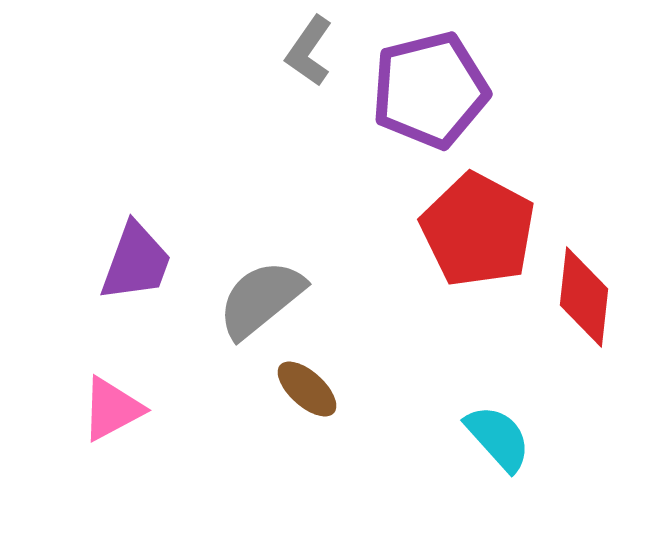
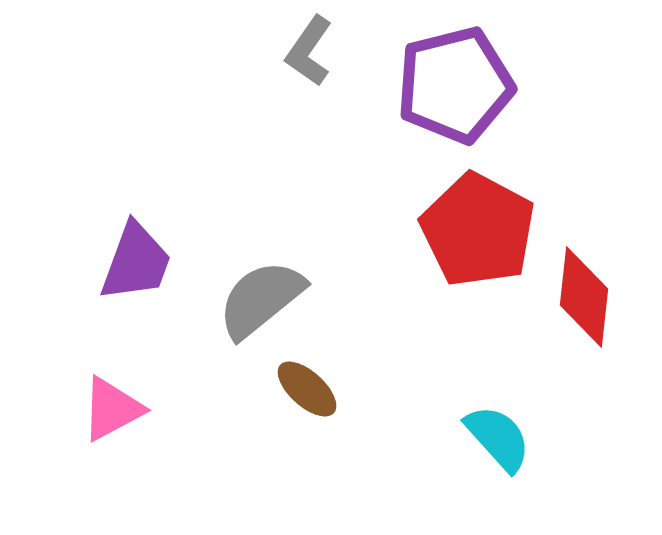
purple pentagon: moved 25 px right, 5 px up
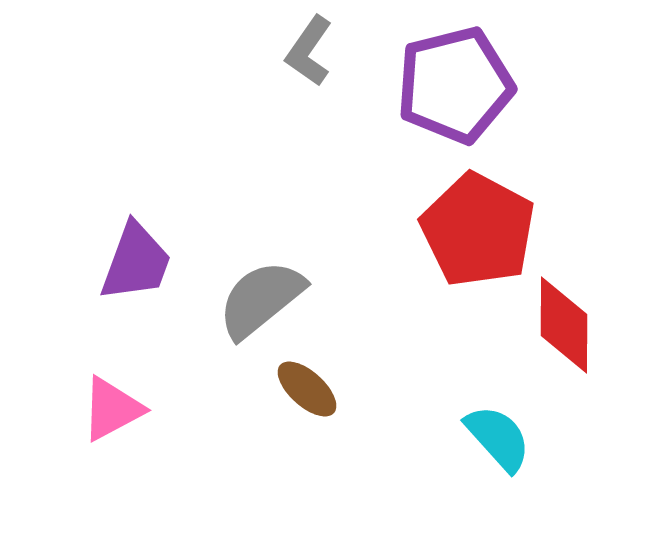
red diamond: moved 20 px left, 28 px down; rotated 6 degrees counterclockwise
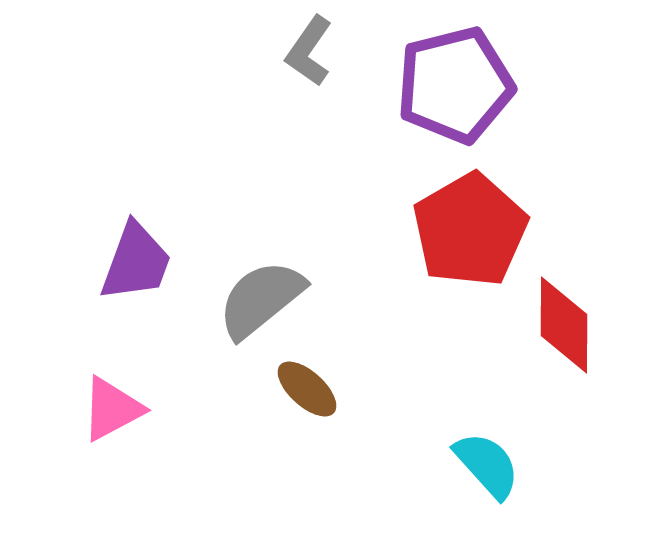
red pentagon: moved 8 px left; rotated 14 degrees clockwise
cyan semicircle: moved 11 px left, 27 px down
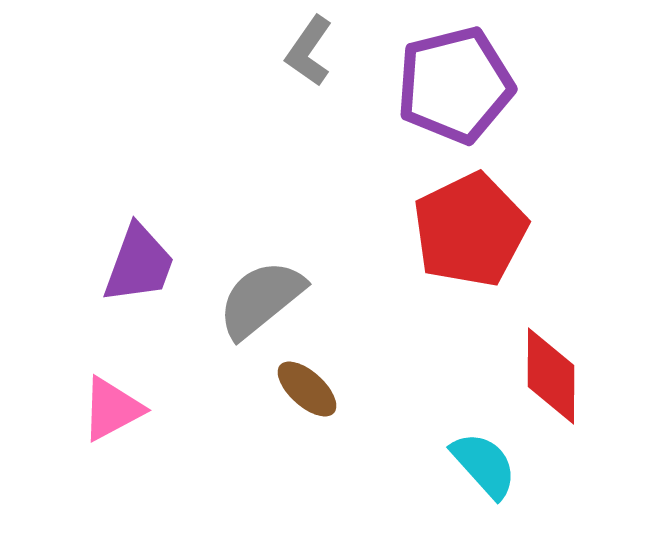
red pentagon: rotated 4 degrees clockwise
purple trapezoid: moved 3 px right, 2 px down
red diamond: moved 13 px left, 51 px down
cyan semicircle: moved 3 px left
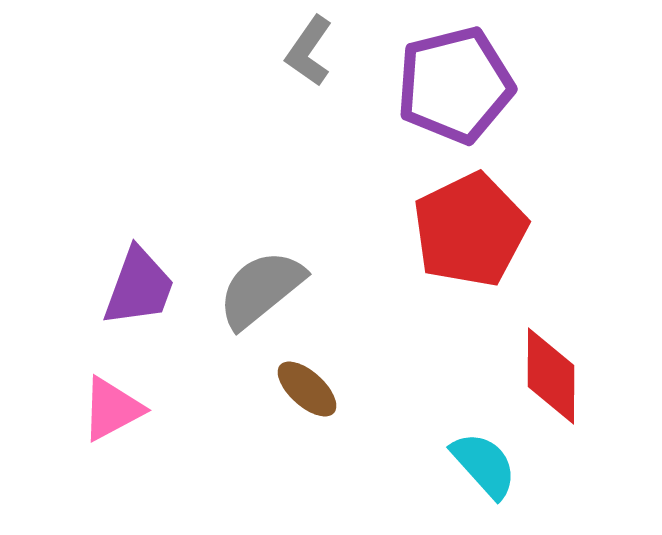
purple trapezoid: moved 23 px down
gray semicircle: moved 10 px up
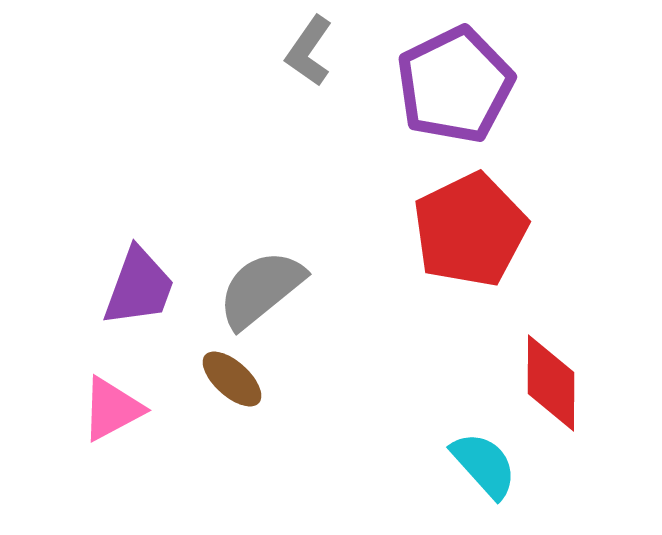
purple pentagon: rotated 12 degrees counterclockwise
red diamond: moved 7 px down
brown ellipse: moved 75 px left, 10 px up
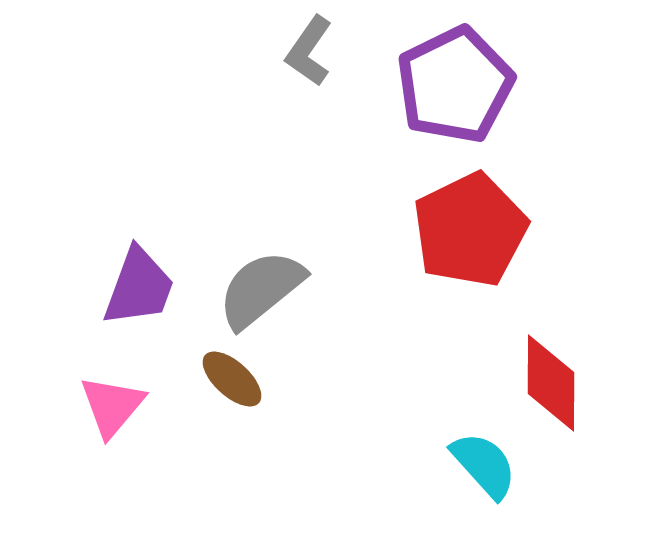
pink triangle: moved 3 px up; rotated 22 degrees counterclockwise
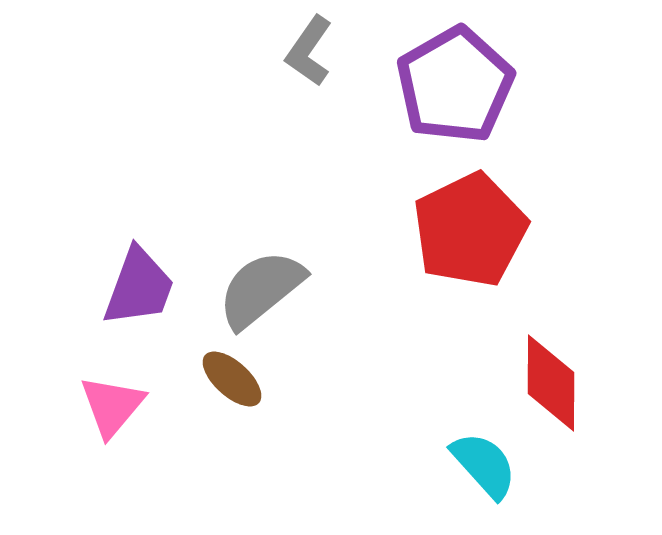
purple pentagon: rotated 4 degrees counterclockwise
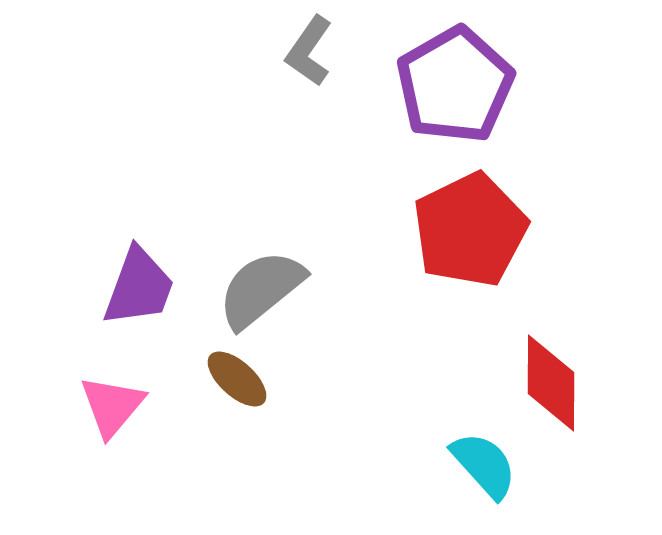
brown ellipse: moved 5 px right
